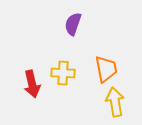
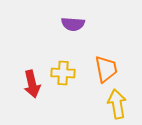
purple semicircle: rotated 105 degrees counterclockwise
yellow arrow: moved 2 px right, 2 px down
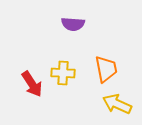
red arrow: rotated 20 degrees counterclockwise
yellow arrow: rotated 56 degrees counterclockwise
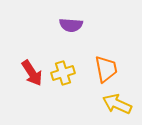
purple semicircle: moved 2 px left, 1 px down
yellow cross: rotated 20 degrees counterclockwise
red arrow: moved 11 px up
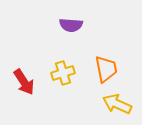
red arrow: moved 8 px left, 9 px down
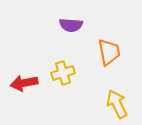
orange trapezoid: moved 3 px right, 17 px up
red arrow: moved 1 px down; rotated 112 degrees clockwise
yellow arrow: rotated 40 degrees clockwise
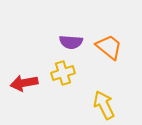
purple semicircle: moved 17 px down
orange trapezoid: moved 5 px up; rotated 40 degrees counterclockwise
yellow arrow: moved 13 px left, 1 px down
